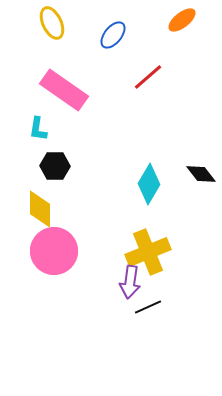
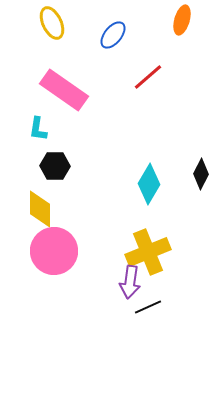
orange ellipse: rotated 36 degrees counterclockwise
black diamond: rotated 64 degrees clockwise
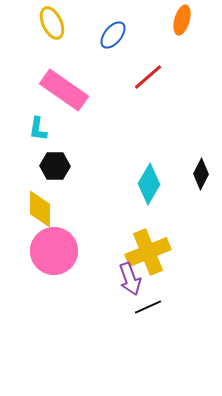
purple arrow: moved 3 px up; rotated 28 degrees counterclockwise
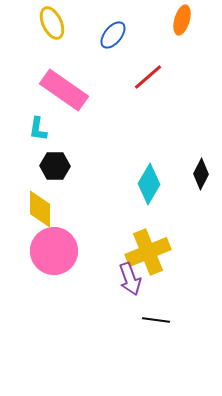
black line: moved 8 px right, 13 px down; rotated 32 degrees clockwise
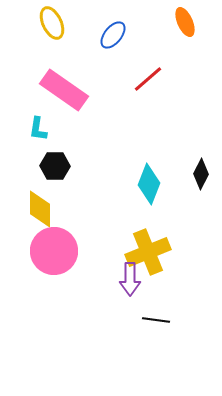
orange ellipse: moved 3 px right, 2 px down; rotated 40 degrees counterclockwise
red line: moved 2 px down
cyan diamond: rotated 9 degrees counterclockwise
purple arrow: rotated 20 degrees clockwise
